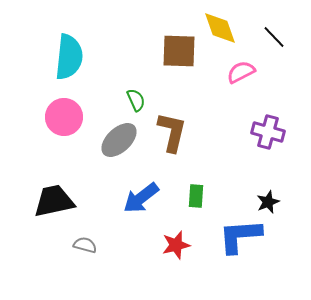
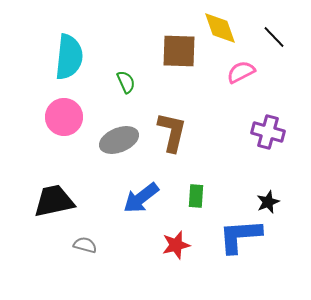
green semicircle: moved 10 px left, 18 px up
gray ellipse: rotated 21 degrees clockwise
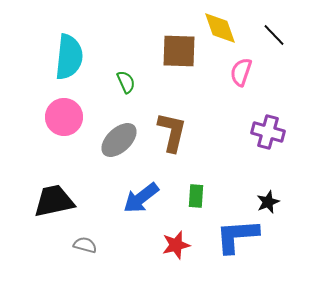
black line: moved 2 px up
pink semicircle: rotated 44 degrees counterclockwise
gray ellipse: rotated 21 degrees counterclockwise
blue L-shape: moved 3 px left
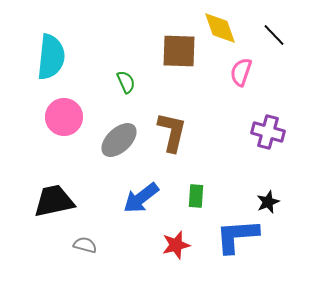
cyan semicircle: moved 18 px left
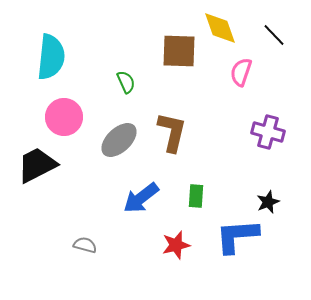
black trapezoid: moved 17 px left, 36 px up; rotated 15 degrees counterclockwise
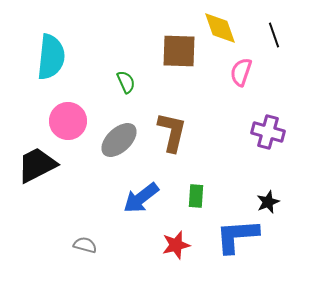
black line: rotated 25 degrees clockwise
pink circle: moved 4 px right, 4 px down
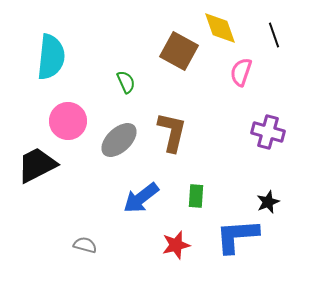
brown square: rotated 27 degrees clockwise
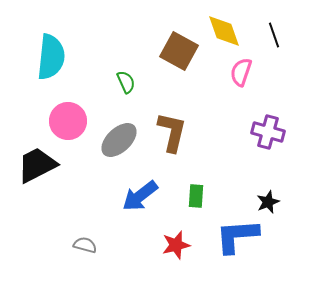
yellow diamond: moved 4 px right, 3 px down
blue arrow: moved 1 px left, 2 px up
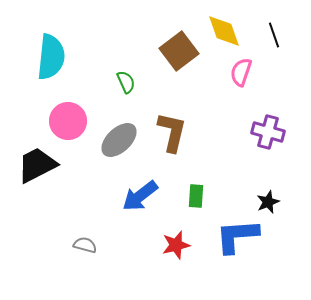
brown square: rotated 24 degrees clockwise
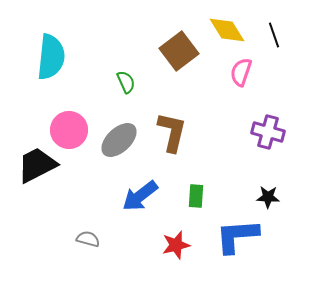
yellow diamond: moved 3 px right, 1 px up; rotated 12 degrees counterclockwise
pink circle: moved 1 px right, 9 px down
black star: moved 5 px up; rotated 25 degrees clockwise
gray semicircle: moved 3 px right, 6 px up
